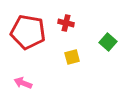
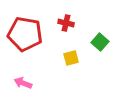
red pentagon: moved 3 px left, 2 px down
green square: moved 8 px left
yellow square: moved 1 px left, 1 px down
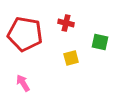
green square: rotated 30 degrees counterclockwise
pink arrow: rotated 36 degrees clockwise
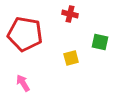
red cross: moved 4 px right, 9 px up
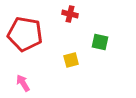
yellow square: moved 2 px down
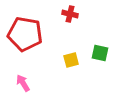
green square: moved 11 px down
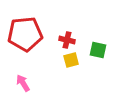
red cross: moved 3 px left, 26 px down
red pentagon: rotated 16 degrees counterclockwise
green square: moved 2 px left, 3 px up
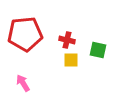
yellow square: rotated 14 degrees clockwise
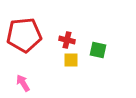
red pentagon: moved 1 px left, 1 px down
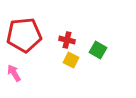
green square: rotated 18 degrees clockwise
yellow square: rotated 28 degrees clockwise
pink arrow: moved 9 px left, 10 px up
